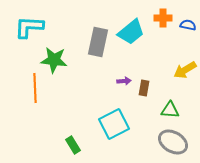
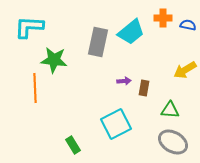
cyan square: moved 2 px right
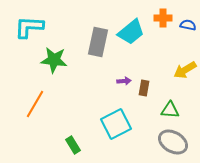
orange line: moved 16 px down; rotated 32 degrees clockwise
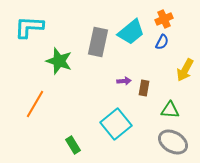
orange cross: moved 1 px right, 1 px down; rotated 24 degrees counterclockwise
blue semicircle: moved 26 px left, 17 px down; rotated 105 degrees clockwise
green star: moved 5 px right, 1 px down; rotated 12 degrees clockwise
yellow arrow: rotated 30 degrees counterclockwise
cyan square: rotated 12 degrees counterclockwise
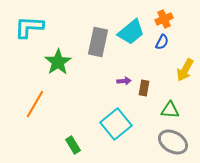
green star: moved 1 px left, 1 px down; rotated 20 degrees clockwise
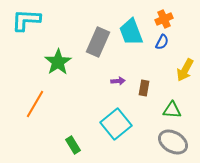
cyan L-shape: moved 3 px left, 7 px up
cyan trapezoid: rotated 108 degrees clockwise
gray rectangle: rotated 12 degrees clockwise
purple arrow: moved 6 px left
green triangle: moved 2 px right
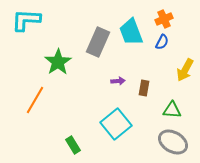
orange line: moved 4 px up
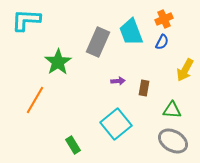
gray ellipse: moved 1 px up
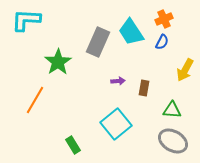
cyan trapezoid: rotated 12 degrees counterclockwise
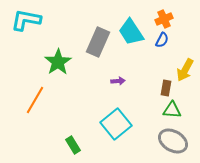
cyan L-shape: rotated 8 degrees clockwise
blue semicircle: moved 2 px up
brown rectangle: moved 22 px right
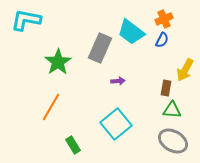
cyan trapezoid: rotated 20 degrees counterclockwise
gray rectangle: moved 2 px right, 6 px down
orange line: moved 16 px right, 7 px down
